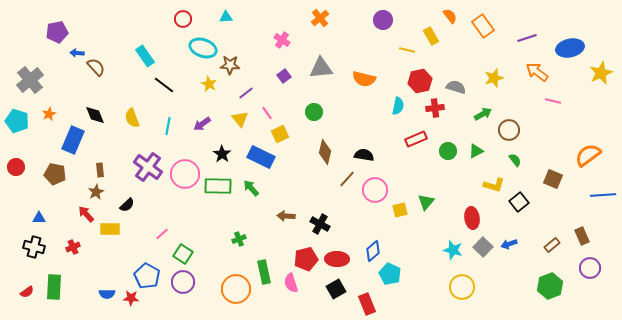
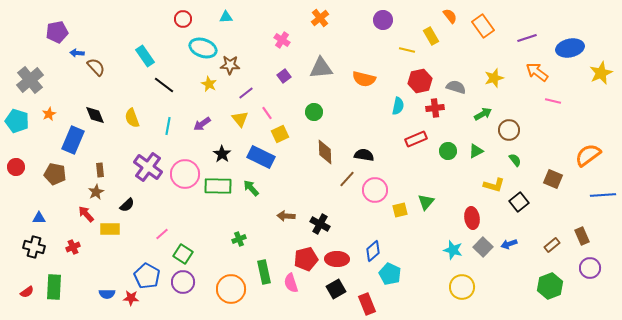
brown diamond at (325, 152): rotated 15 degrees counterclockwise
orange circle at (236, 289): moved 5 px left
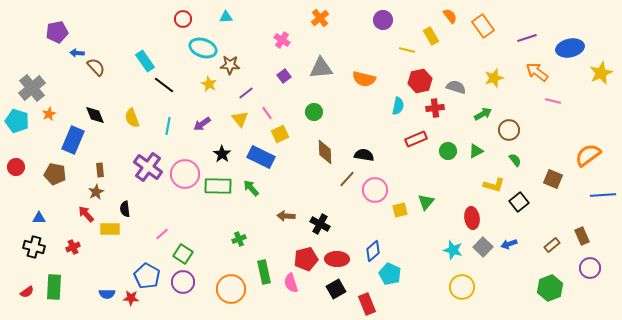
cyan rectangle at (145, 56): moved 5 px down
gray cross at (30, 80): moved 2 px right, 8 px down
black semicircle at (127, 205): moved 2 px left, 4 px down; rotated 126 degrees clockwise
green hexagon at (550, 286): moved 2 px down
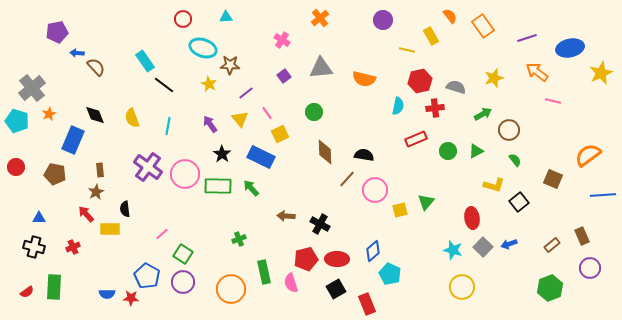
purple arrow at (202, 124): moved 8 px right; rotated 90 degrees clockwise
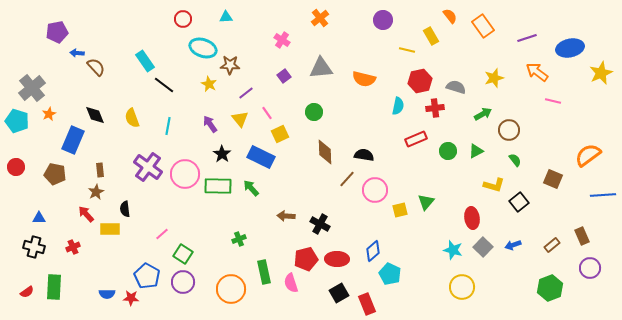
blue arrow at (509, 244): moved 4 px right, 1 px down
black square at (336, 289): moved 3 px right, 4 px down
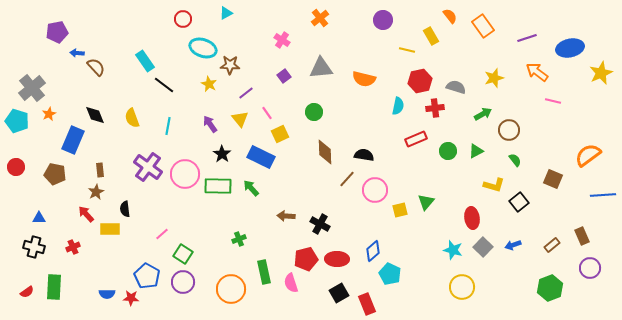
cyan triangle at (226, 17): moved 4 px up; rotated 24 degrees counterclockwise
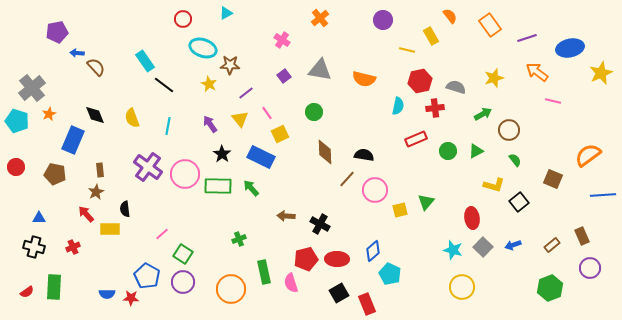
orange rectangle at (483, 26): moved 7 px right, 1 px up
gray triangle at (321, 68): moved 1 px left, 2 px down; rotated 15 degrees clockwise
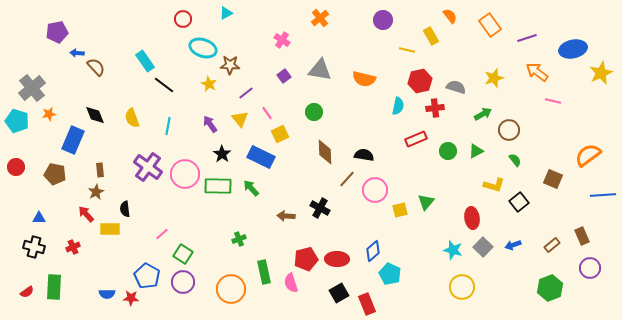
blue ellipse at (570, 48): moved 3 px right, 1 px down
orange star at (49, 114): rotated 16 degrees clockwise
black cross at (320, 224): moved 16 px up
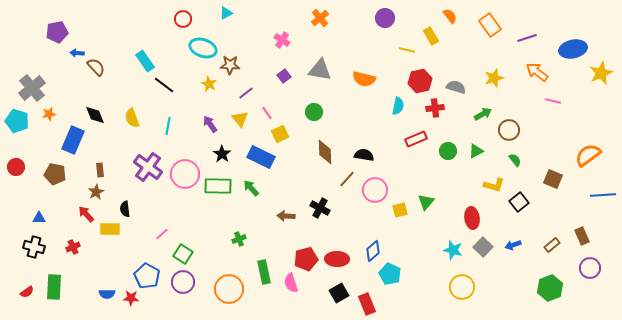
purple circle at (383, 20): moved 2 px right, 2 px up
orange circle at (231, 289): moved 2 px left
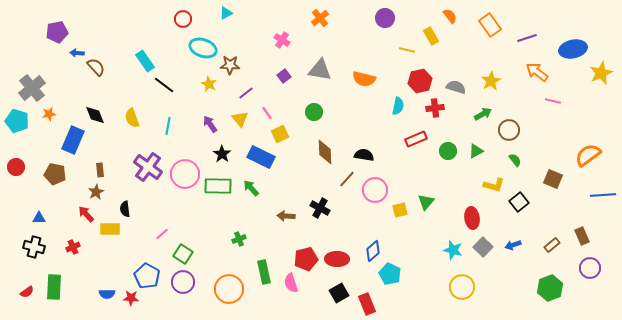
yellow star at (494, 78): moved 3 px left, 3 px down; rotated 12 degrees counterclockwise
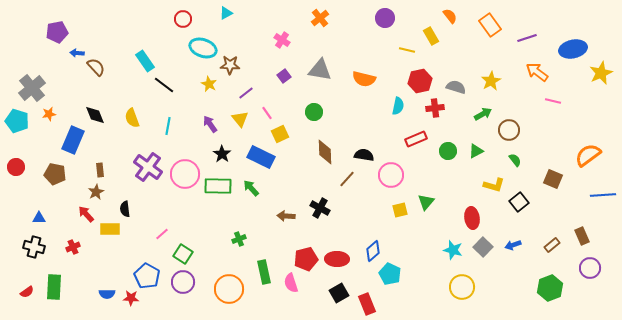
pink circle at (375, 190): moved 16 px right, 15 px up
